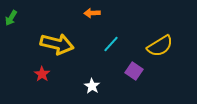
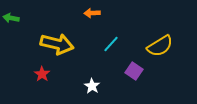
green arrow: rotated 70 degrees clockwise
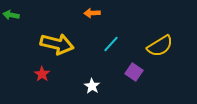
green arrow: moved 3 px up
purple square: moved 1 px down
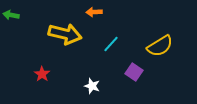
orange arrow: moved 2 px right, 1 px up
yellow arrow: moved 8 px right, 10 px up
white star: rotated 14 degrees counterclockwise
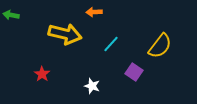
yellow semicircle: rotated 20 degrees counterclockwise
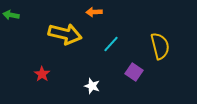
yellow semicircle: rotated 52 degrees counterclockwise
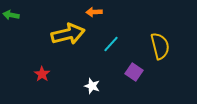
yellow arrow: moved 3 px right; rotated 28 degrees counterclockwise
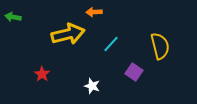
green arrow: moved 2 px right, 2 px down
